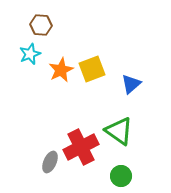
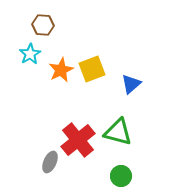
brown hexagon: moved 2 px right
cyan star: rotated 10 degrees counterclockwise
green triangle: moved 1 px left, 1 px down; rotated 20 degrees counterclockwise
red cross: moved 3 px left, 7 px up; rotated 12 degrees counterclockwise
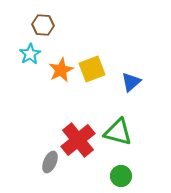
blue triangle: moved 2 px up
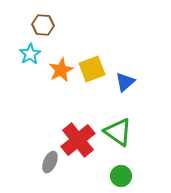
blue triangle: moved 6 px left
green triangle: rotated 20 degrees clockwise
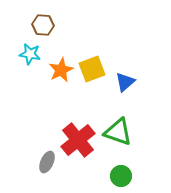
cyan star: rotated 30 degrees counterclockwise
green triangle: rotated 16 degrees counterclockwise
gray ellipse: moved 3 px left
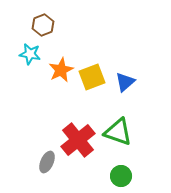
brown hexagon: rotated 25 degrees counterclockwise
yellow square: moved 8 px down
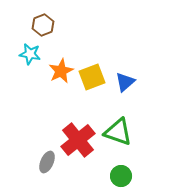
orange star: moved 1 px down
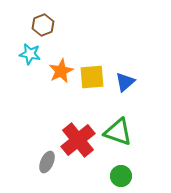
yellow square: rotated 16 degrees clockwise
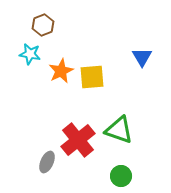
blue triangle: moved 17 px right, 25 px up; rotated 20 degrees counterclockwise
green triangle: moved 1 px right, 2 px up
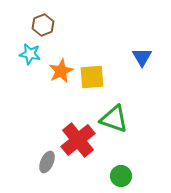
green triangle: moved 5 px left, 11 px up
